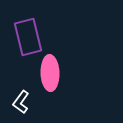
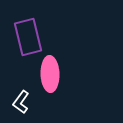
pink ellipse: moved 1 px down
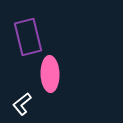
white L-shape: moved 1 px right, 2 px down; rotated 15 degrees clockwise
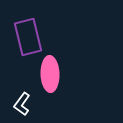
white L-shape: rotated 15 degrees counterclockwise
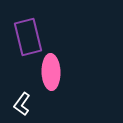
pink ellipse: moved 1 px right, 2 px up
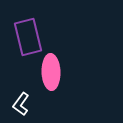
white L-shape: moved 1 px left
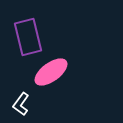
pink ellipse: rotated 56 degrees clockwise
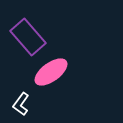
purple rectangle: rotated 27 degrees counterclockwise
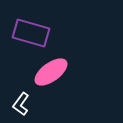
purple rectangle: moved 3 px right, 4 px up; rotated 33 degrees counterclockwise
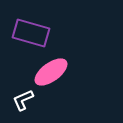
white L-shape: moved 2 px right, 4 px up; rotated 30 degrees clockwise
